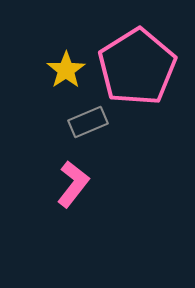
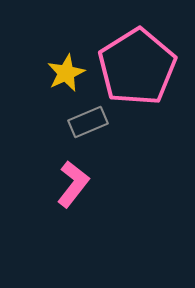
yellow star: moved 3 px down; rotated 9 degrees clockwise
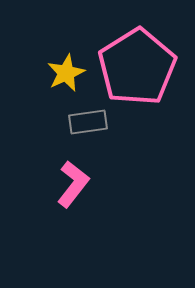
gray rectangle: rotated 15 degrees clockwise
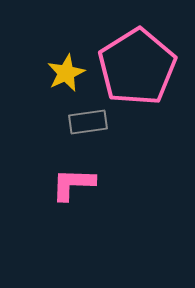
pink L-shape: rotated 126 degrees counterclockwise
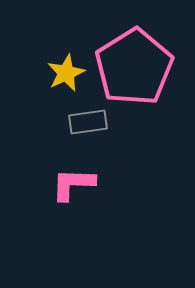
pink pentagon: moved 3 px left
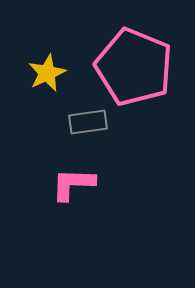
pink pentagon: rotated 18 degrees counterclockwise
yellow star: moved 19 px left
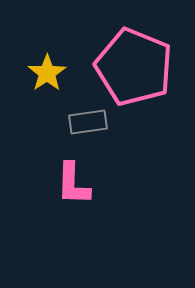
yellow star: rotated 9 degrees counterclockwise
pink L-shape: rotated 90 degrees counterclockwise
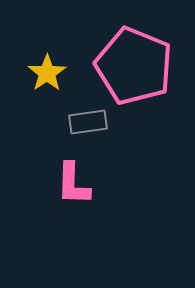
pink pentagon: moved 1 px up
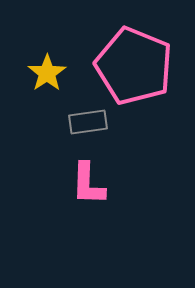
pink L-shape: moved 15 px right
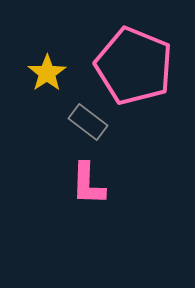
gray rectangle: rotated 45 degrees clockwise
